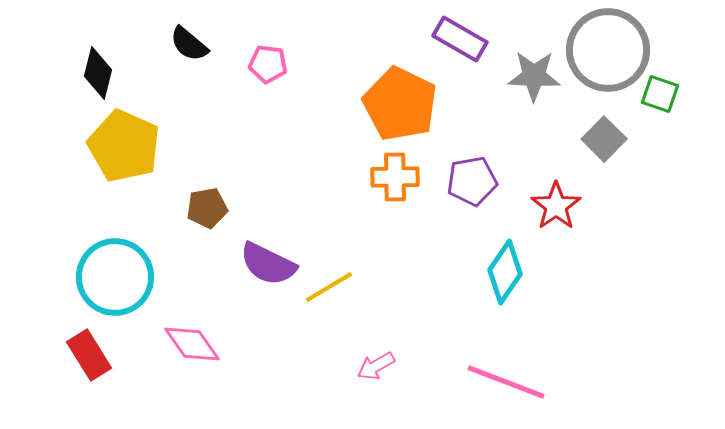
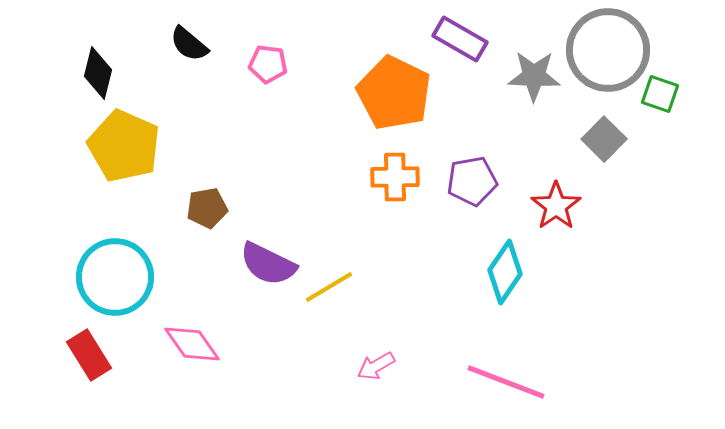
orange pentagon: moved 6 px left, 11 px up
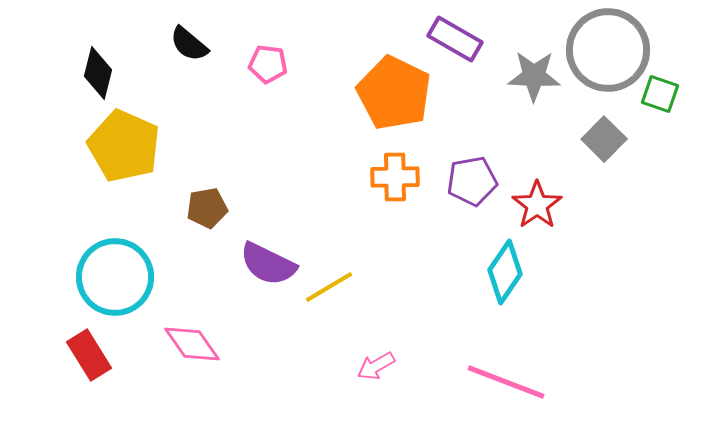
purple rectangle: moved 5 px left
red star: moved 19 px left, 1 px up
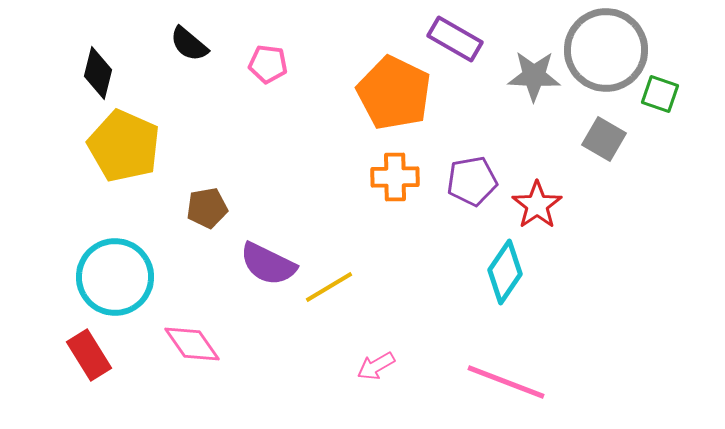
gray circle: moved 2 px left
gray square: rotated 15 degrees counterclockwise
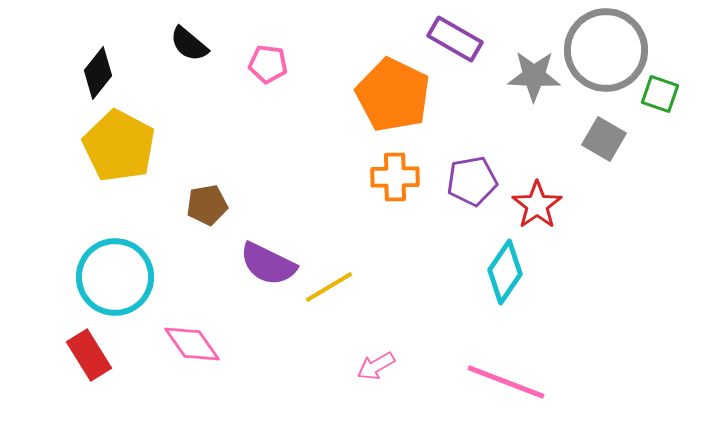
black diamond: rotated 24 degrees clockwise
orange pentagon: moved 1 px left, 2 px down
yellow pentagon: moved 5 px left; rotated 4 degrees clockwise
brown pentagon: moved 3 px up
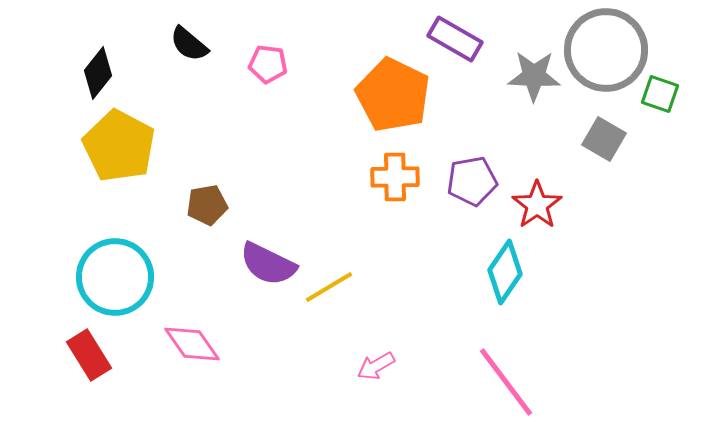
pink line: rotated 32 degrees clockwise
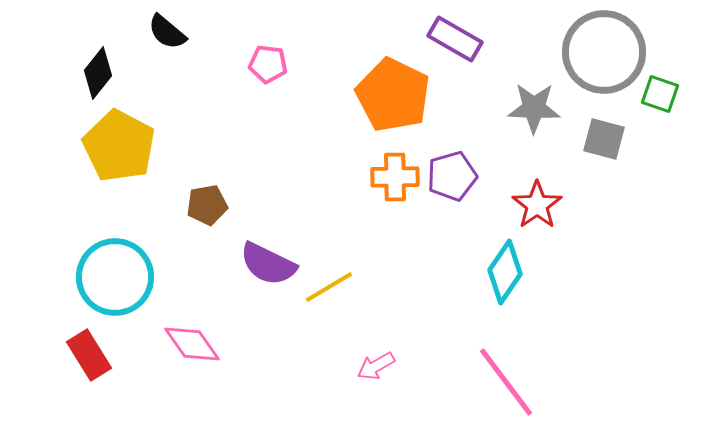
black semicircle: moved 22 px left, 12 px up
gray circle: moved 2 px left, 2 px down
gray star: moved 32 px down
gray square: rotated 15 degrees counterclockwise
purple pentagon: moved 20 px left, 5 px up; rotated 6 degrees counterclockwise
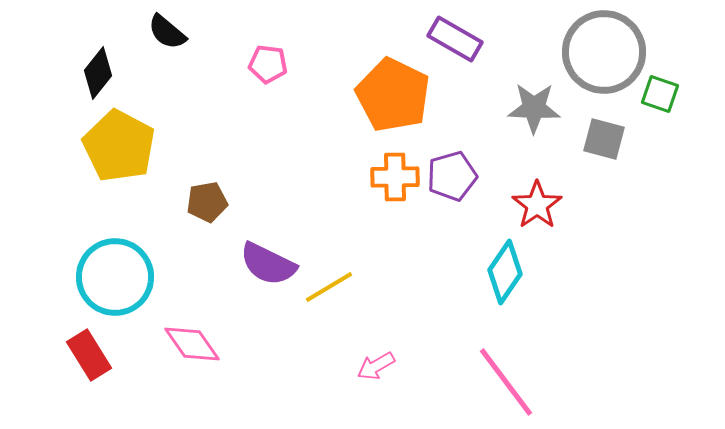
brown pentagon: moved 3 px up
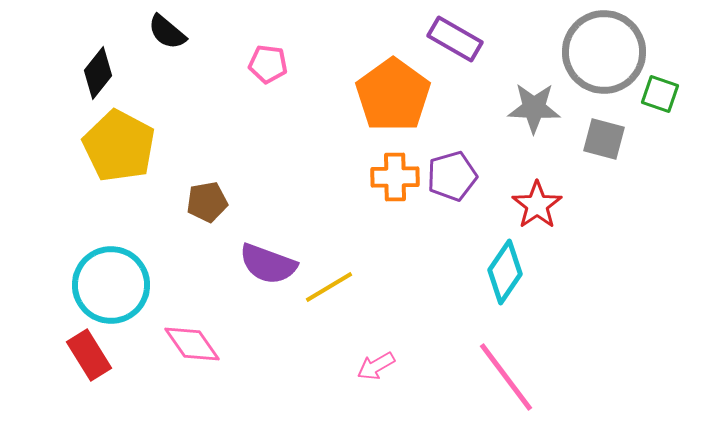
orange pentagon: rotated 10 degrees clockwise
purple semicircle: rotated 6 degrees counterclockwise
cyan circle: moved 4 px left, 8 px down
pink line: moved 5 px up
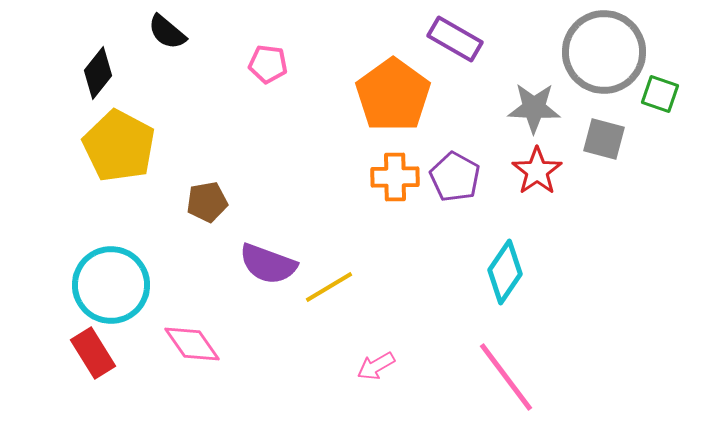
purple pentagon: moved 3 px right, 1 px down; rotated 27 degrees counterclockwise
red star: moved 34 px up
red rectangle: moved 4 px right, 2 px up
